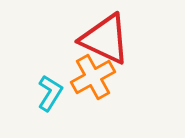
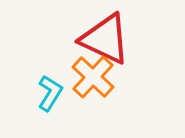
orange cross: rotated 18 degrees counterclockwise
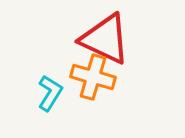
orange cross: rotated 27 degrees counterclockwise
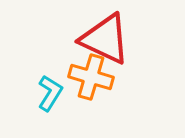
orange cross: moved 2 px left
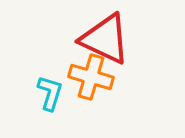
cyan L-shape: rotated 15 degrees counterclockwise
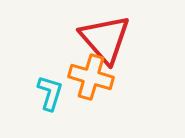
red triangle: rotated 24 degrees clockwise
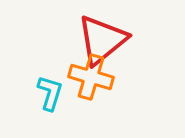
red triangle: moved 3 px left, 1 px down; rotated 32 degrees clockwise
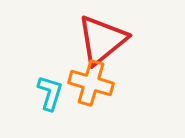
orange cross: moved 6 px down
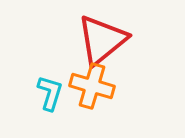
orange cross: moved 1 px right, 3 px down
